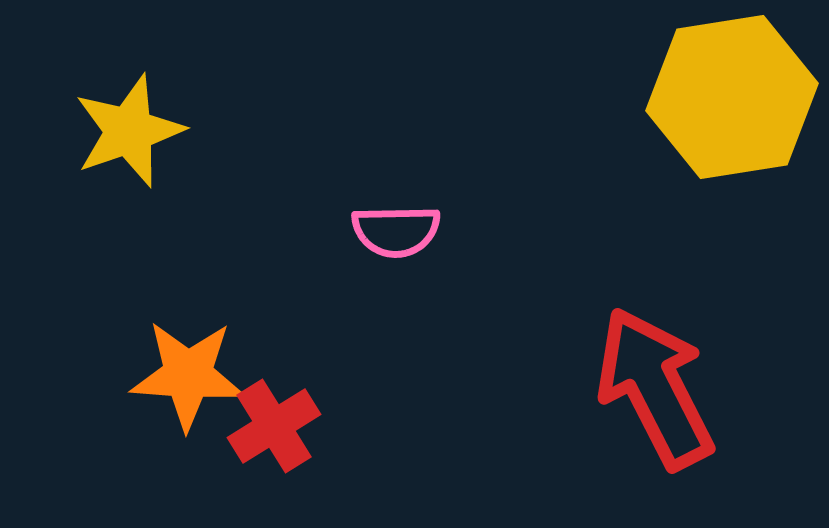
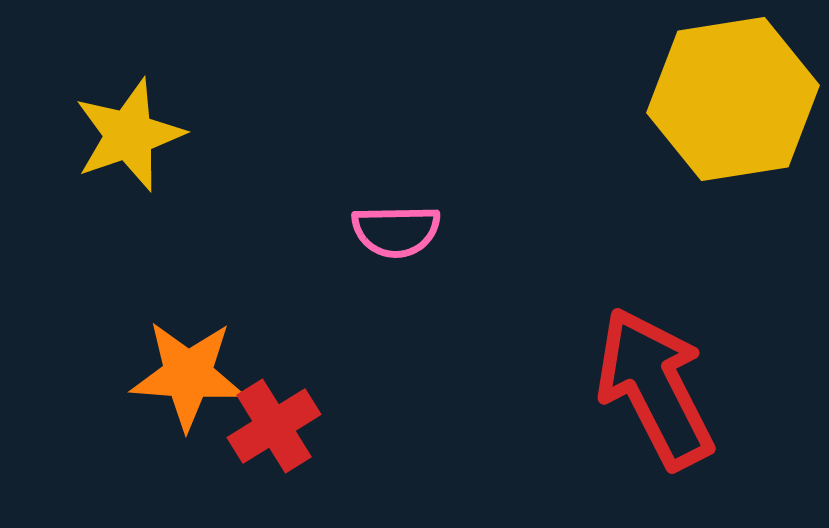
yellow hexagon: moved 1 px right, 2 px down
yellow star: moved 4 px down
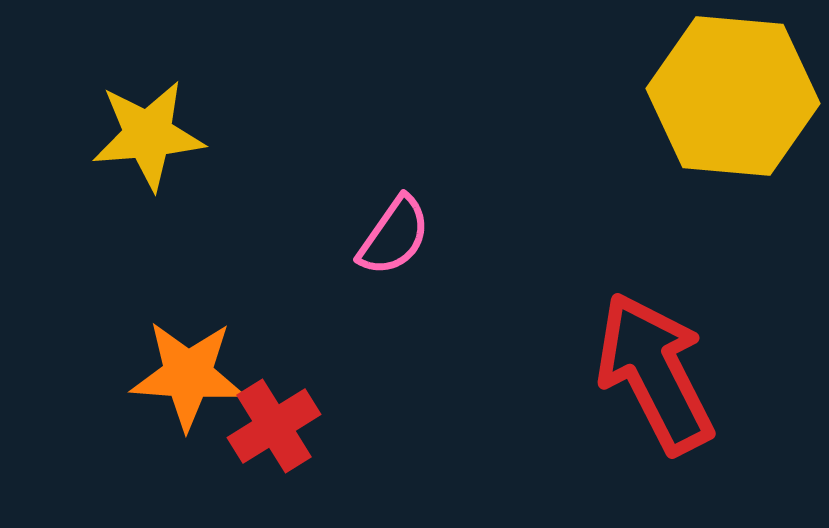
yellow hexagon: moved 3 px up; rotated 14 degrees clockwise
yellow star: moved 19 px right; rotated 14 degrees clockwise
pink semicircle: moved 2 px left, 5 px down; rotated 54 degrees counterclockwise
red arrow: moved 15 px up
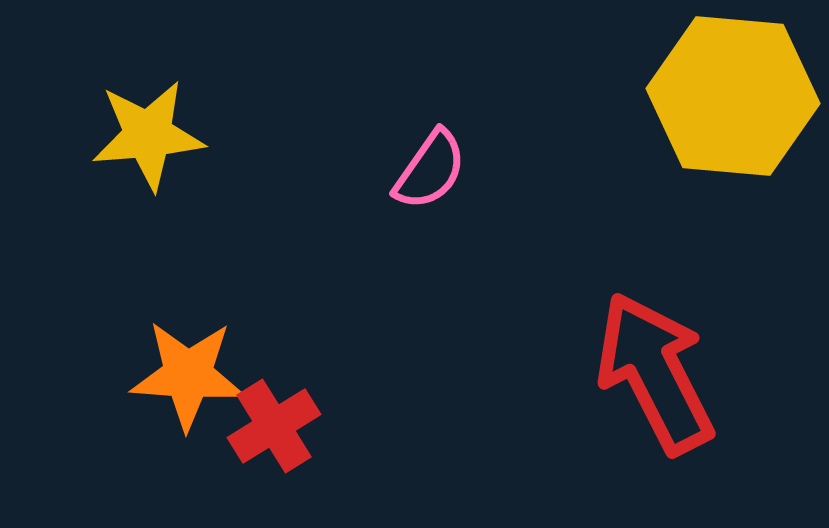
pink semicircle: moved 36 px right, 66 px up
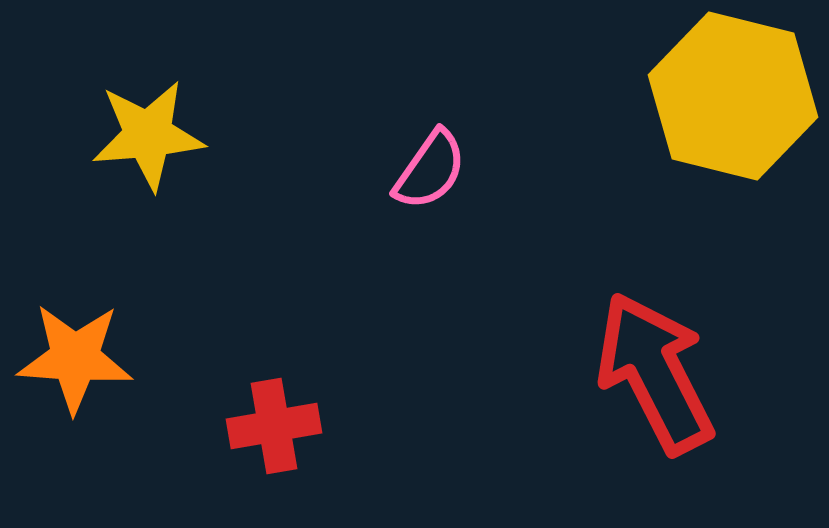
yellow hexagon: rotated 9 degrees clockwise
orange star: moved 113 px left, 17 px up
red cross: rotated 22 degrees clockwise
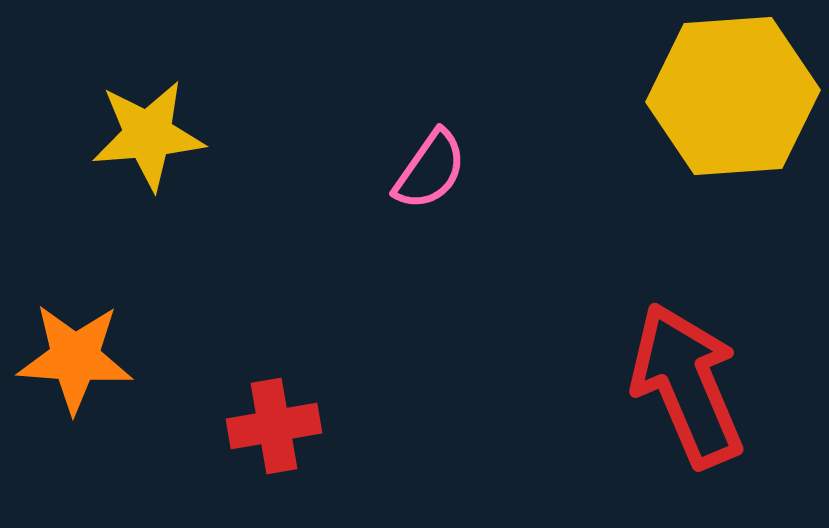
yellow hexagon: rotated 18 degrees counterclockwise
red arrow: moved 32 px right, 12 px down; rotated 4 degrees clockwise
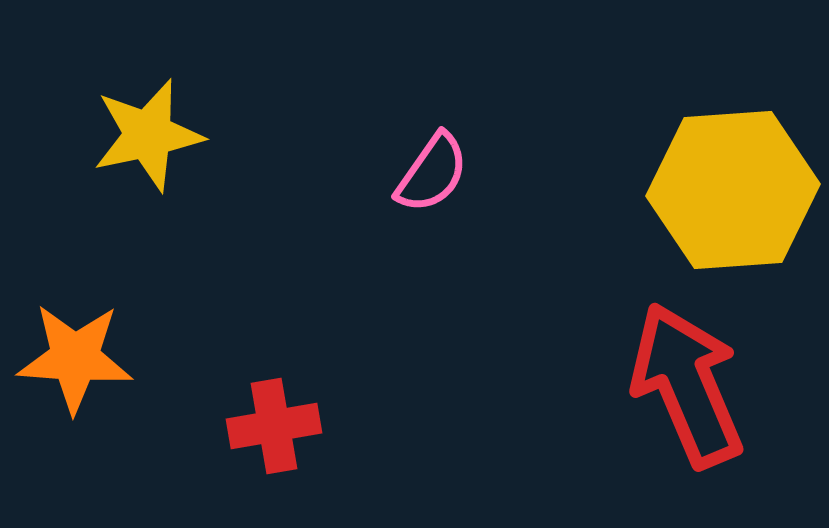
yellow hexagon: moved 94 px down
yellow star: rotated 7 degrees counterclockwise
pink semicircle: moved 2 px right, 3 px down
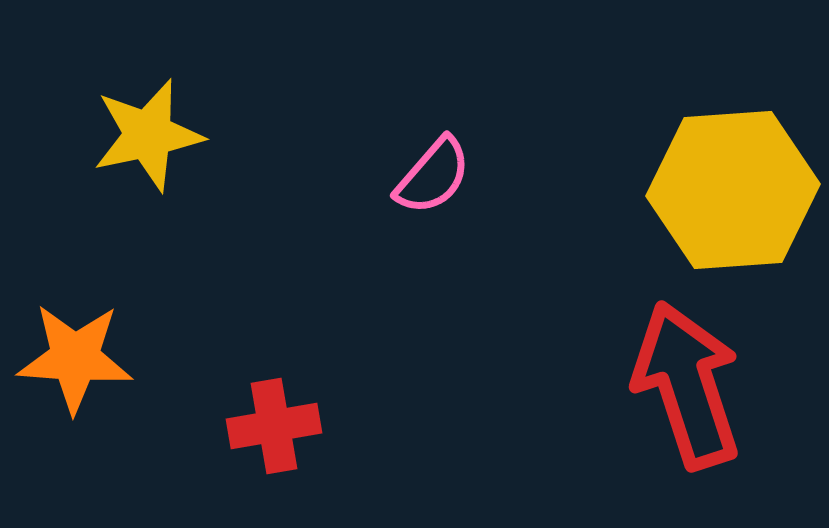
pink semicircle: moved 1 px right, 3 px down; rotated 6 degrees clockwise
red arrow: rotated 5 degrees clockwise
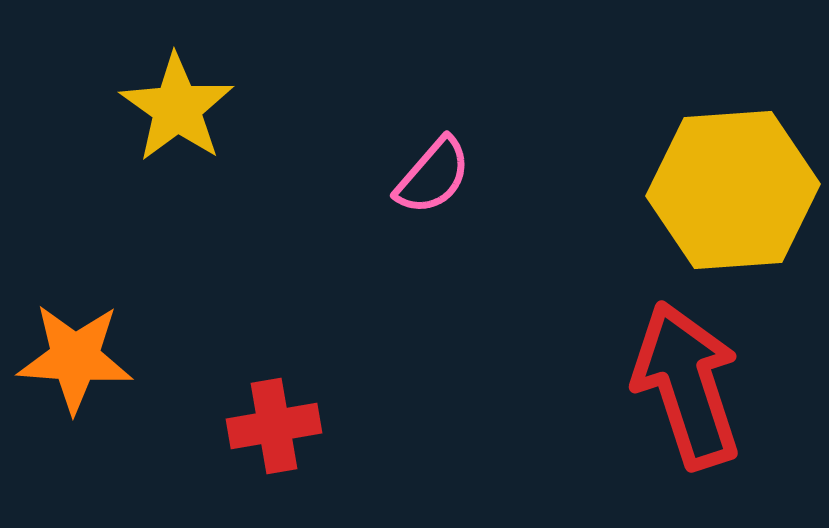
yellow star: moved 29 px right, 27 px up; rotated 25 degrees counterclockwise
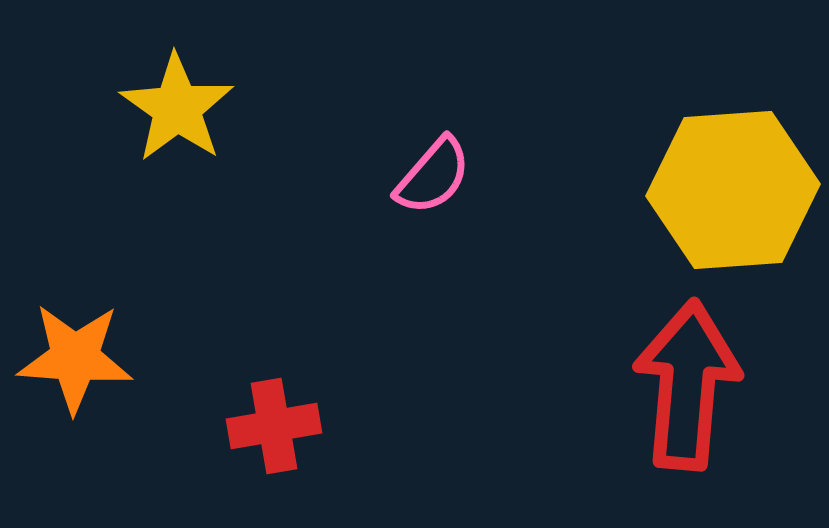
red arrow: rotated 23 degrees clockwise
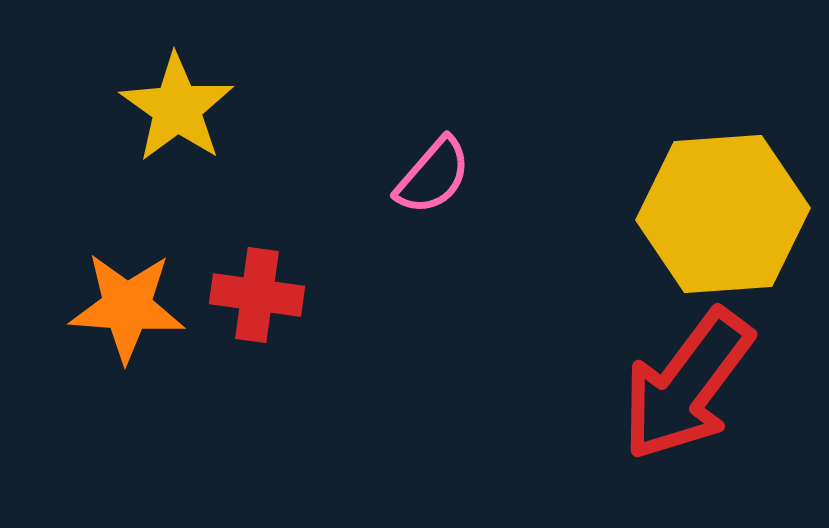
yellow hexagon: moved 10 px left, 24 px down
orange star: moved 52 px right, 51 px up
red arrow: rotated 148 degrees counterclockwise
red cross: moved 17 px left, 131 px up; rotated 18 degrees clockwise
